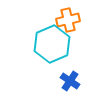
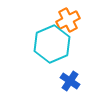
orange cross: rotated 15 degrees counterclockwise
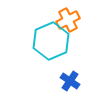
cyan hexagon: moved 1 px left, 3 px up
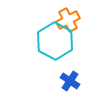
cyan hexagon: moved 4 px right; rotated 9 degrees counterclockwise
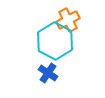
blue cross: moved 22 px left, 8 px up
